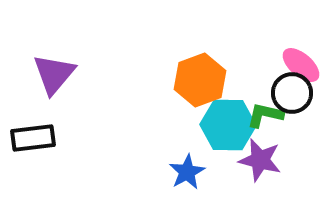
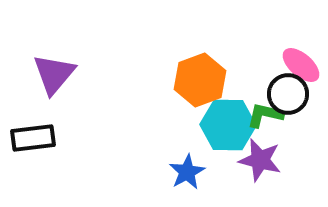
black circle: moved 4 px left, 1 px down
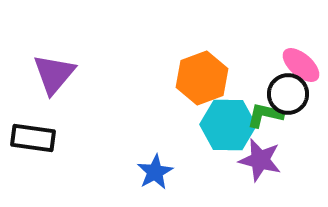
orange hexagon: moved 2 px right, 2 px up
black rectangle: rotated 15 degrees clockwise
blue star: moved 32 px left
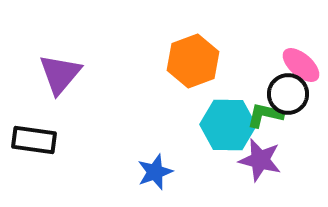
purple triangle: moved 6 px right
orange hexagon: moved 9 px left, 17 px up
black rectangle: moved 1 px right, 2 px down
blue star: rotated 9 degrees clockwise
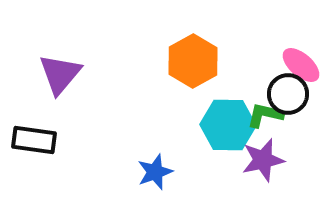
orange hexagon: rotated 9 degrees counterclockwise
purple star: moved 3 px right; rotated 27 degrees counterclockwise
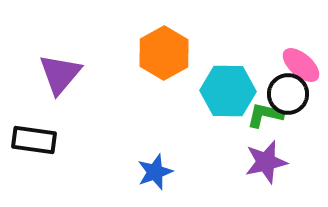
orange hexagon: moved 29 px left, 8 px up
cyan hexagon: moved 34 px up
purple star: moved 3 px right, 2 px down
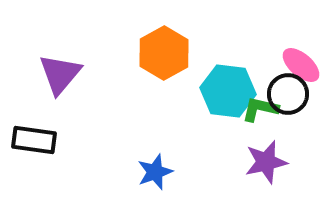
cyan hexagon: rotated 6 degrees clockwise
green L-shape: moved 5 px left, 6 px up
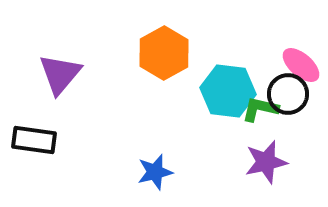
blue star: rotated 6 degrees clockwise
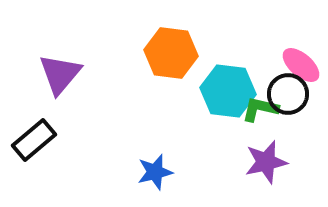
orange hexagon: moved 7 px right; rotated 24 degrees counterclockwise
black rectangle: rotated 48 degrees counterclockwise
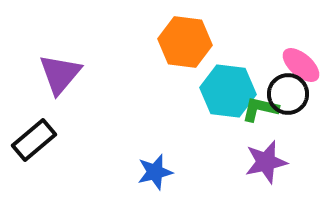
orange hexagon: moved 14 px right, 11 px up
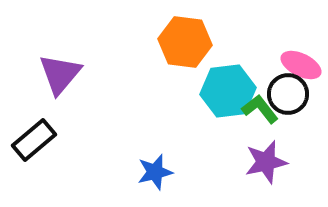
pink ellipse: rotated 15 degrees counterclockwise
cyan hexagon: rotated 14 degrees counterclockwise
green L-shape: rotated 39 degrees clockwise
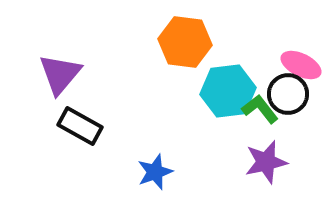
black rectangle: moved 46 px right, 14 px up; rotated 69 degrees clockwise
blue star: rotated 6 degrees counterclockwise
